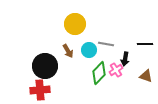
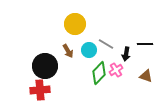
gray line: rotated 21 degrees clockwise
black arrow: moved 1 px right, 5 px up
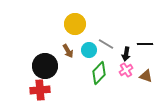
pink cross: moved 10 px right
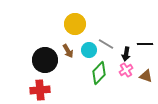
black circle: moved 6 px up
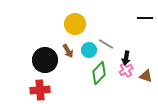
black line: moved 26 px up
black arrow: moved 4 px down
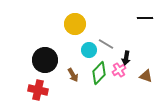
brown arrow: moved 5 px right, 24 px down
pink cross: moved 7 px left
red cross: moved 2 px left; rotated 18 degrees clockwise
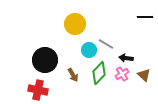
black line: moved 1 px up
black arrow: rotated 88 degrees clockwise
pink cross: moved 3 px right, 4 px down
brown triangle: moved 2 px left, 1 px up; rotated 24 degrees clockwise
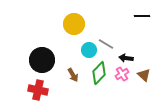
black line: moved 3 px left, 1 px up
yellow circle: moved 1 px left
black circle: moved 3 px left
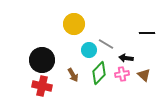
black line: moved 5 px right, 17 px down
pink cross: rotated 24 degrees clockwise
red cross: moved 4 px right, 4 px up
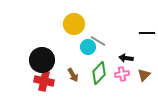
gray line: moved 8 px left, 3 px up
cyan circle: moved 1 px left, 3 px up
brown triangle: rotated 32 degrees clockwise
red cross: moved 2 px right, 5 px up
